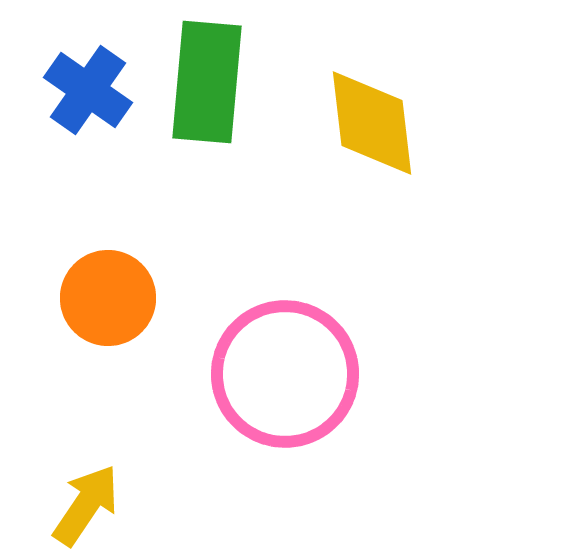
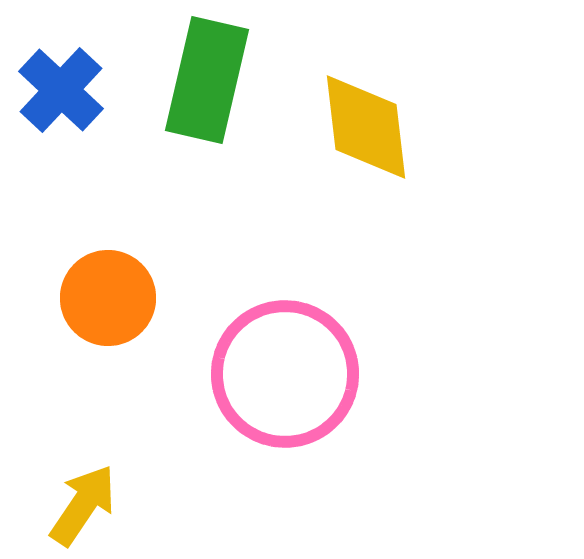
green rectangle: moved 2 px up; rotated 8 degrees clockwise
blue cross: moved 27 px left; rotated 8 degrees clockwise
yellow diamond: moved 6 px left, 4 px down
yellow arrow: moved 3 px left
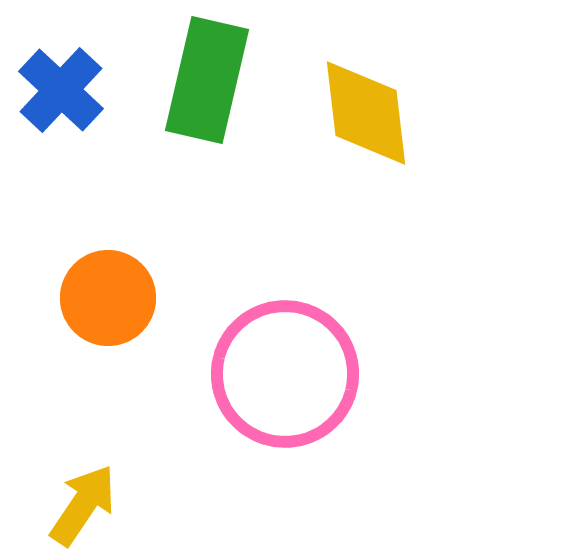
yellow diamond: moved 14 px up
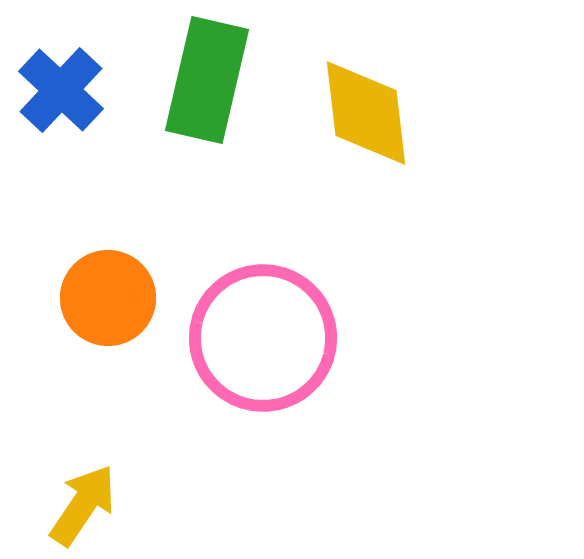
pink circle: moved 22 px left, 36 px up
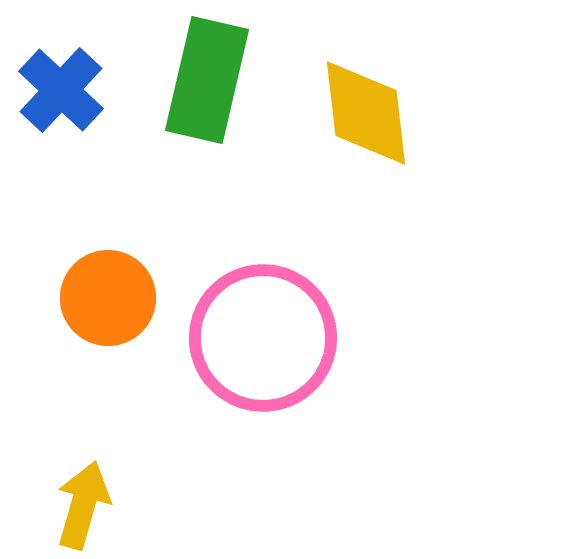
yellow arrow: rotated 18 degrees counterclockwise
